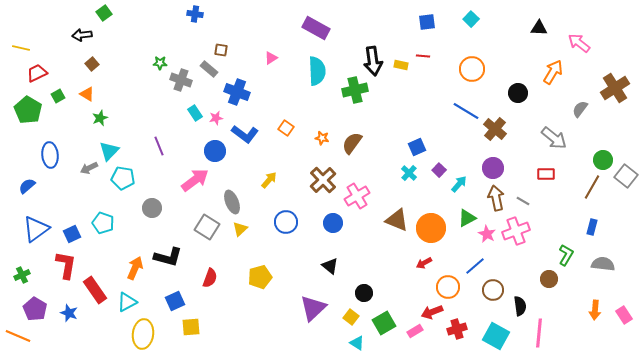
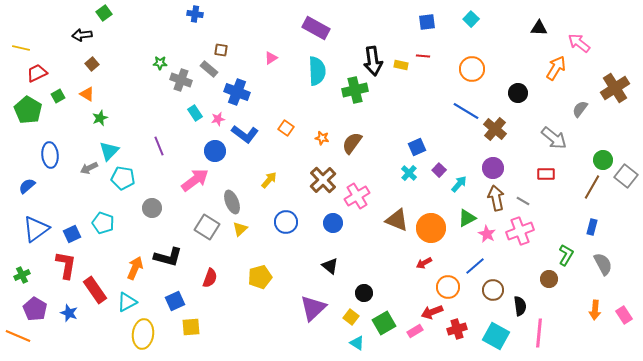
orange arrow at (553, 72): moved 3 px right, 4 px up
pink star at (216, 118): moved 2 px right, 1 px down
pink cross at (516, 231): moved 4 px right
gray semicircle at (603, 264): rotated 55 degrees clockwise
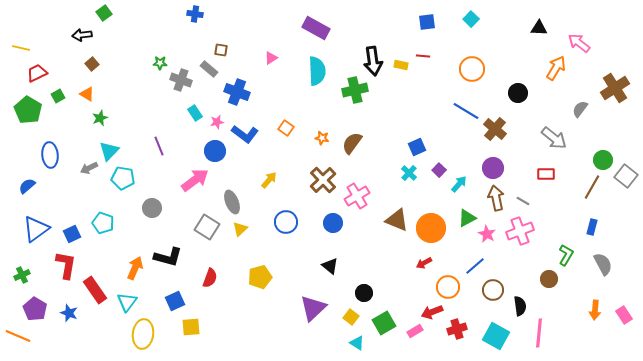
pink star at (218, 119): moved 1 px left, 3 px down
cyan triangle at (127, 302): rotated 25 degrees counterclockwise
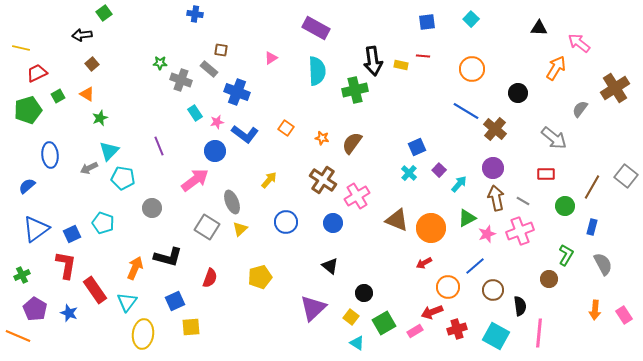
green pentagon at (28, 110): rotated 24 degrees clockwise
green circle at (603, 160): moved 38 px left, 46 px down
brown cross at (323, 180): rotated 12 degrees counterclockwise
pink star at (487, 234): rotated 24 degrees clockwise
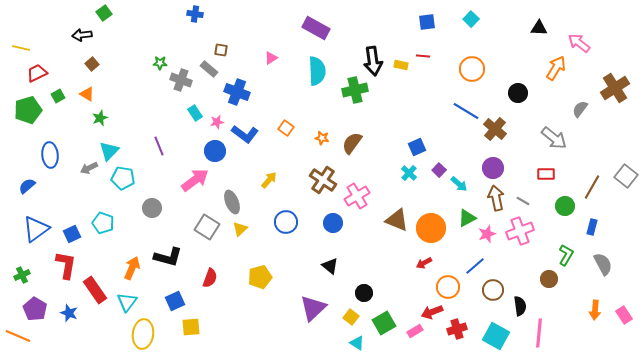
cyan arrow at (459, 184): rotated 90 degrees clockwise
orange arrow at (135, 268): moved 3 px left
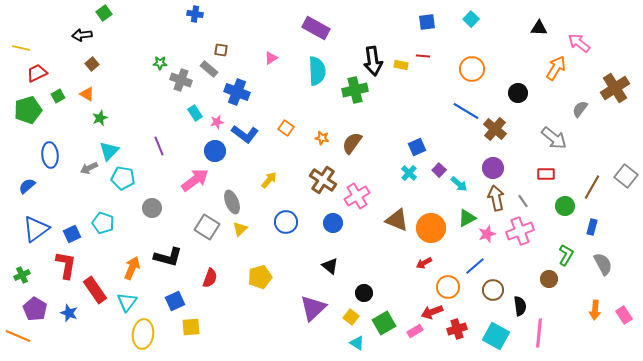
gray line at (523, 201): rotated 24 degrees clockwise
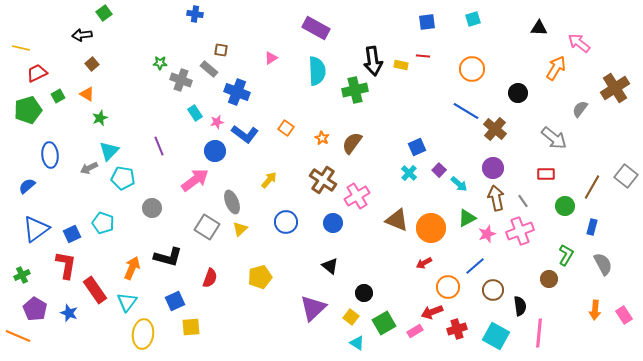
cyan square at (471, 19): moved 2 px right; rotated 28 degrees clockwise
orange star at (322, 138): rotated 16 degrees clockwise
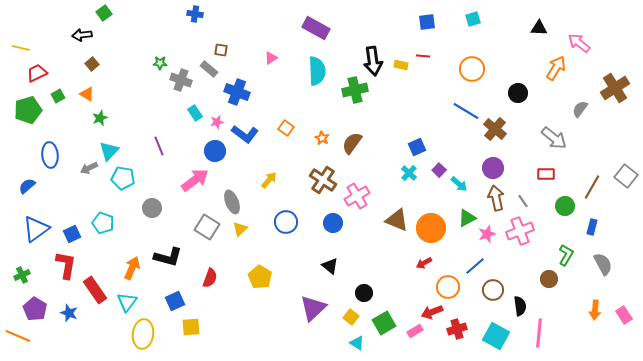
yellow pentagon at (260, 277): rotated 25 degrees counterclockwise
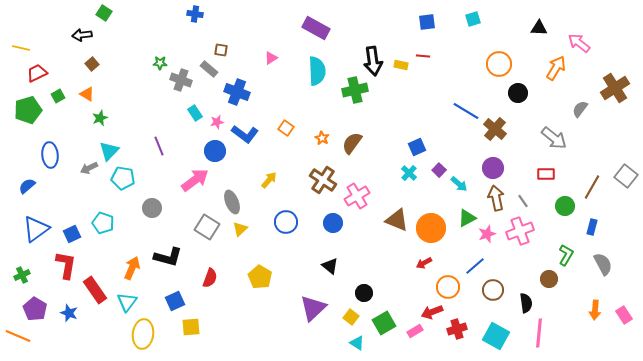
green square at (104, 13): rotated 21 degrees counterclockwise
orange circle at (472, 69): moved 27 px right, 5 px up
black semicircle at (520, 306): moved 6 px right, 3 px up
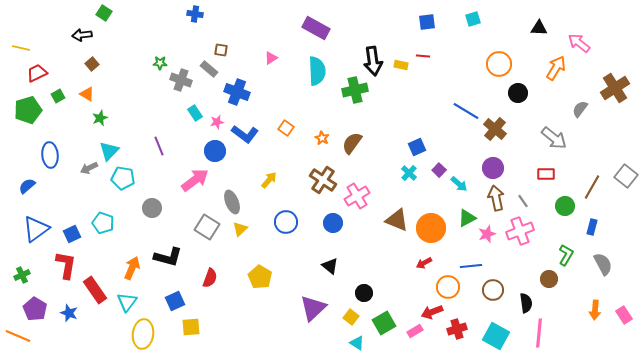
blue line at (475, 266): moved 4 px left; rotated 35 degrees clockwise
